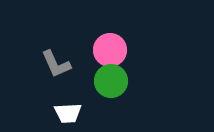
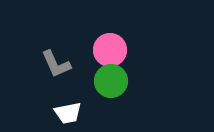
white trapezoid: rotated 8 degrees counterclockwise
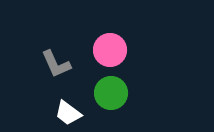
green circle: moved 12 px down
white trapezoid: rotated 48 degrees clockwise
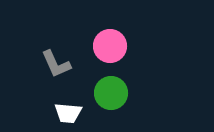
pink circle: moved 4 px up
white trapezoid: rotated 32 degrees counterclockwise
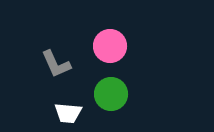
green circle: moved 1 px down
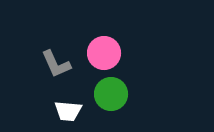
pink circle: moved 6 px left, 7 px down
white trapezoid: moved 2 px up
